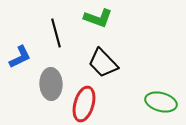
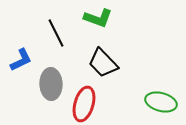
black line: rotated 12 degrees counterclockwise
blue L-shape: moved 1 px right, 3 px down
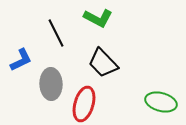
green L-shape: rotated 8 degrees clockwise
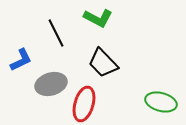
gray ellipse: rotated 76 degrees clockwise
